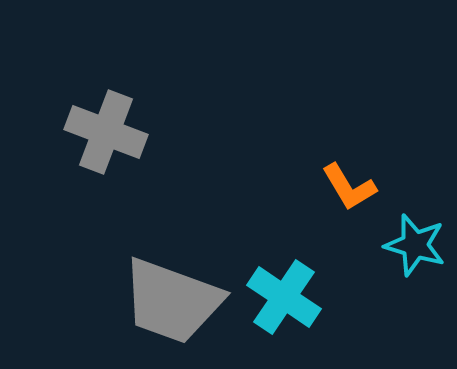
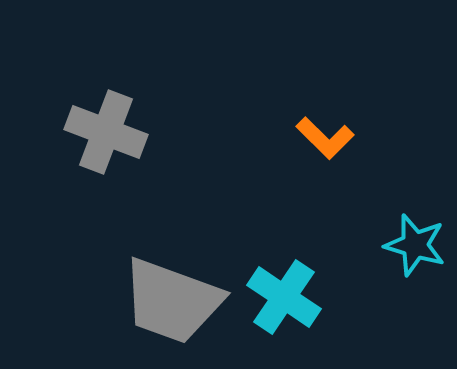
orange L-shape: moved 24 px left, 49 px up; rotated 14 degrees counterclockwise
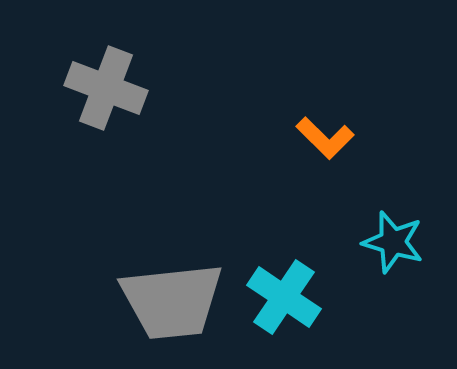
gray cross: moved 44 px up
cyan star: moved 22 px left, 3 px up
gray trapezoid: rotated 26 degrees counterclockwise
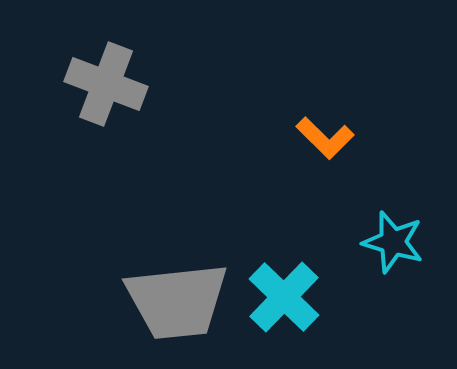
gray cross: moved 4 px up
cyan cross: rotated 10 degrees clockwise
gray trapezoid: moved 5 px right
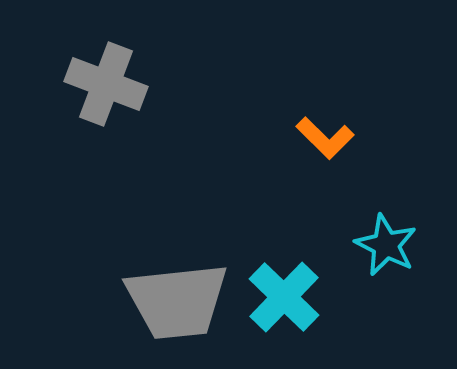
cyan star: moved 7 px left, 3 px down; rotated 10 degrees clockwise
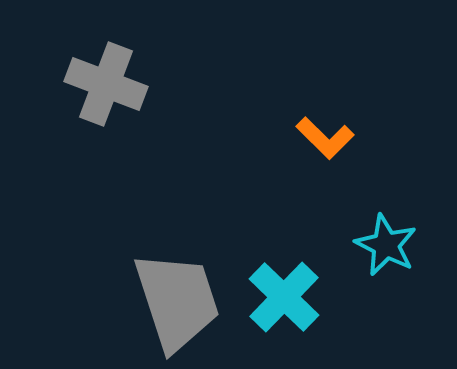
gray trapezoid: rotated 102 degrees counterclockwise
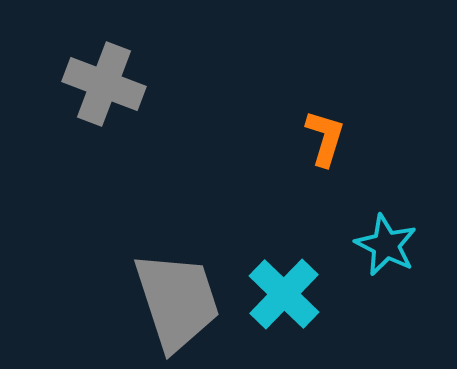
gray cross: moved 2 px left
orange L-shape: rotated 118 degrees counterclockwise
cyan cross: moved 3 px up
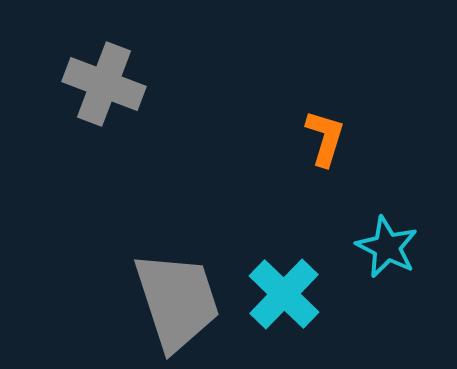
cyan star: moved 1 px right, 2 px down
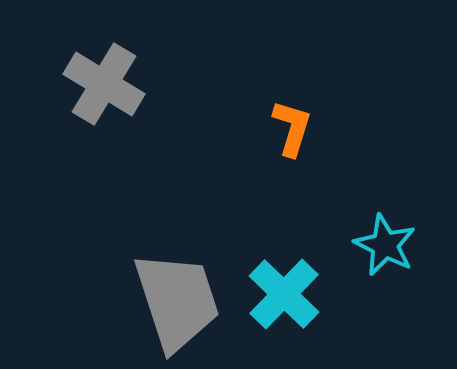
gray cross: rotated 10 degrees clockwise
orange L-shape: moved 33 px left, 10 px up
cyan star: moved 2 px left, 2 px up
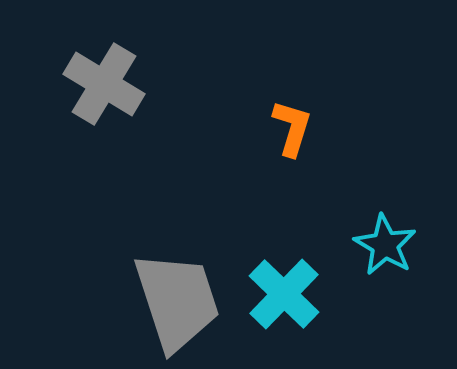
cyan star: rotated 4 degrees clockwise
